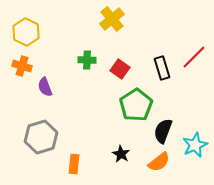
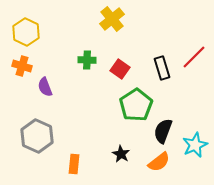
gray hexagon: moved 4 px left, 1 px up; rotated 20 degrees counterclockwise
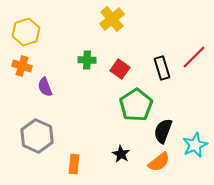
yellow hexagon: rotated 16 degrees clockwise
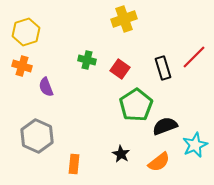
yellow cross: moved 12 px right; rotated 20 degrees clockwise
green cross: rotated 12 degrees clockwise
black rectangle: moved 1 px right
purple semicircle: moved 1 px right
black semicircle: moved 2 px right, 5 px up; rotated 50 degrees clockwise
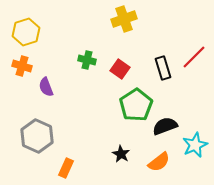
orange rectangle: moved 8 px left, 4 px down; rotated 18 degrees clockwise
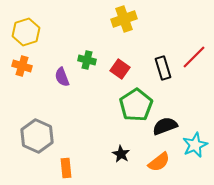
purple semicircle: moved 16 px right, 10 px up
orange rectangle: rotated 30 degrees counterclockwise
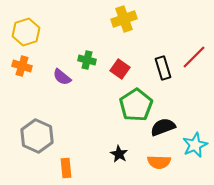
purple semicircle: rotated 30 degrees counterclockwise
black semicircle: moved 2 px left, 1 px down
black star: moved 2 px left
orange semicircle: rotated 40 degrees clockwise
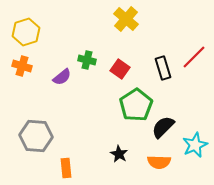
yellow cross: moved 2 px right; rotated 30 degrees counterclockwise
purple semicircle: rotated 78 degrees counterclockwise
black semicircle: rotated 25 degrees counterclockwise
gray hexagon: moved 1 px left; rotated 20 degrees counterclockwise
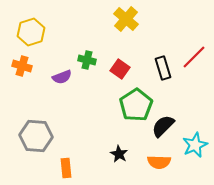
yellow hexagon: moved 5 px right
purple semicircle: rotated 18 degrees clockwise
black semicircle: moved 1 px up
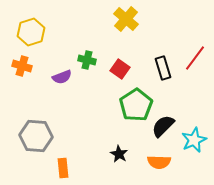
red line: moved 1 px right, 1 px down; rotated 8 degrees counterclockwise
cyan star: moved 1 px left, 5 px up
orange rectangle: moved 3 px left
